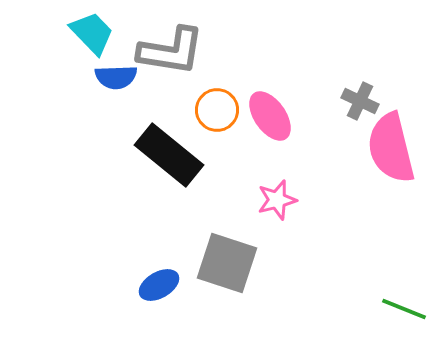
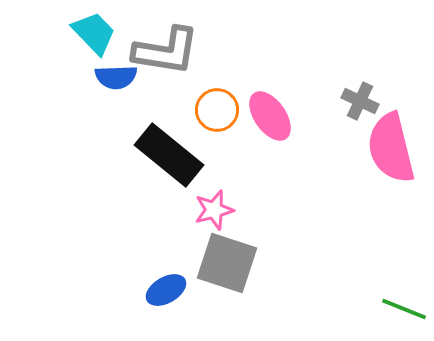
cyan trapezoid: moved 2 px right
gray L-shape: moved 5 px left
pink star: moved 63 px left, 10 px down
blue ellipse: moved 7 px right, 5 px down
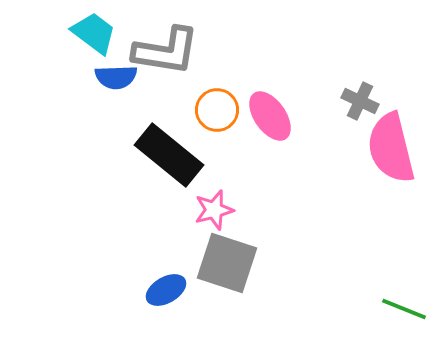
cyan trapezoid: rotated 9 degrees counterclockwise
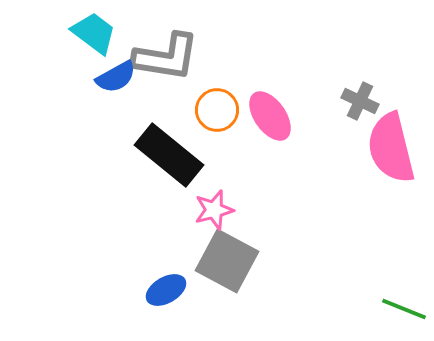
gray L-shape: moved 6 px down
blue semicircle: rotated 27 degrees counterclockwise
gray square: moved 2 px up; rotated 10 degrees clockwise
